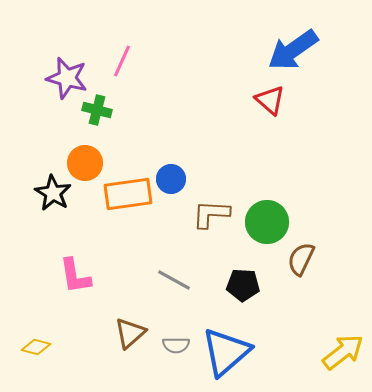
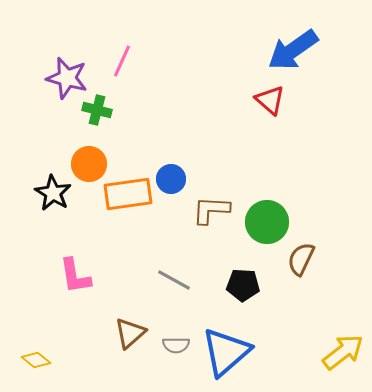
orange circle: moved 4 px right, 1 px down
brown L-shape: moved 4 px up
yellow diamond: moved 13 px down; rotated 24 degrees clockwise
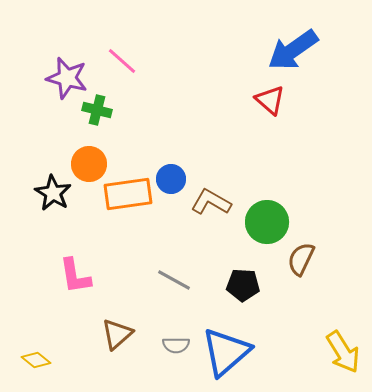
pink line: rotated 72 degrees counterclockwise
brown L-shape: moved 8 px up; rotated 27 degrees clockwise
brown triangle: moved 13 px left, 1 px down
yellow arrow: rotated 96 degrees clockwise
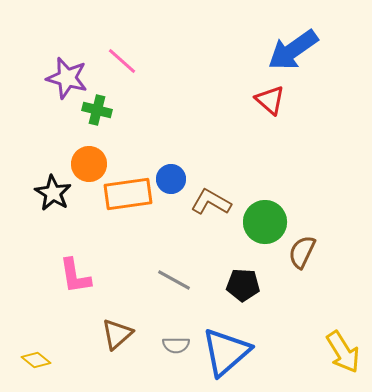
green circle: moved 2 px left
brown semicircle: moved 1 px right, 7 px up
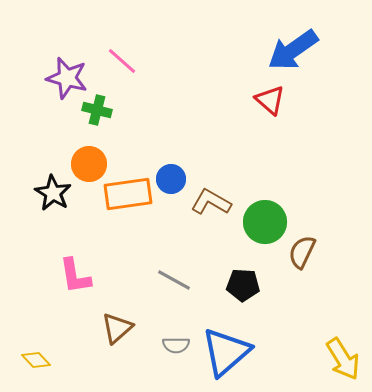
brown triangle: moved 6 px up
yellow arrow: moved 7 px down
yellow diamond: rotated 8 degrees clockwise
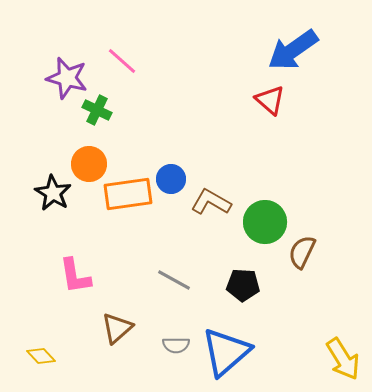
green cross: rotated 12 degrees clockwise
yellow diamond: moved 5 px right, 4 px up
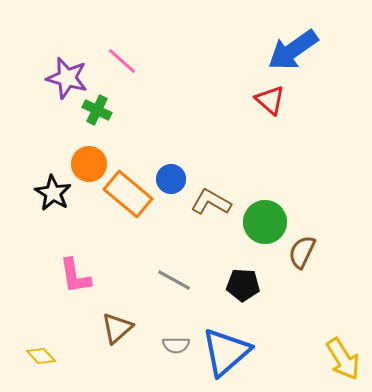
orange rectangle: rotated 48 degrees clockwise
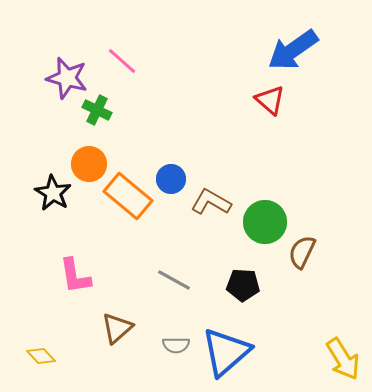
orange rectangle: moved 2 px down
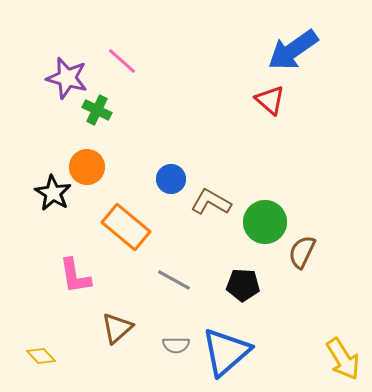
orange circle: moved 2 px left, 3 px down
orange rectangle: moved 2 px left, 31 px down
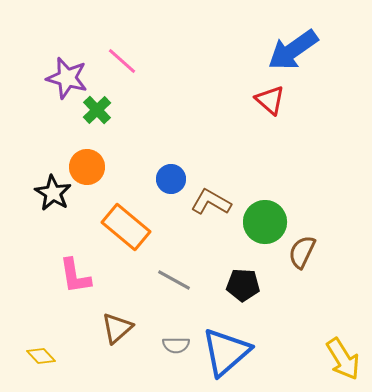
green cross: rotated 20 degrees clockwise
